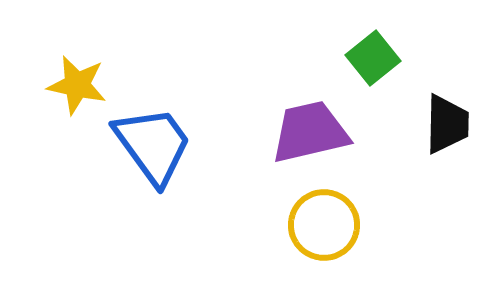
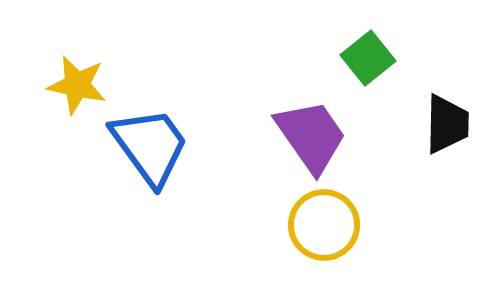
green square: moved 5 px left
purple trapezoid: moved 1 px right, 4 px down; rotated 68 degrees clockwise
blue trapezoid: moved 3 px left, 1 px down
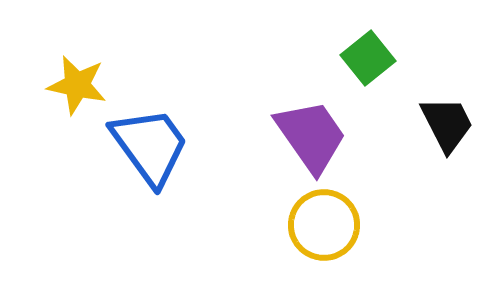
black trapezoid: rotated 28 degrees counterclockwise
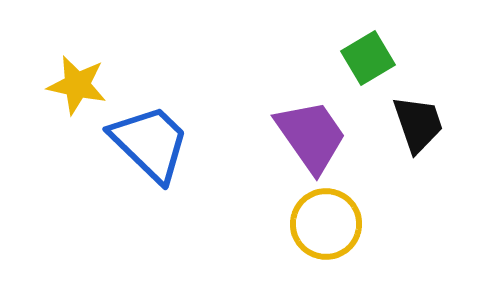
green square: rotated 8 degrees clockwise
black trapezoid: moved 29 px left; rotated 8 degrees clockwise
blue trapezoid: moved 3 px up; rotated 10 degrees counterclockwise
yellow circle: moved 2 px right, 1 px up
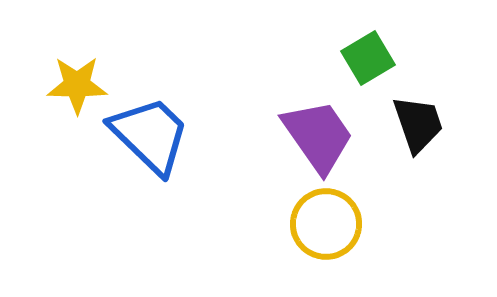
yellow star: rotated 12 degrees counterclockwise
purple trapezoid: moved 7 px right
blue trapezoid: moved 8 px up
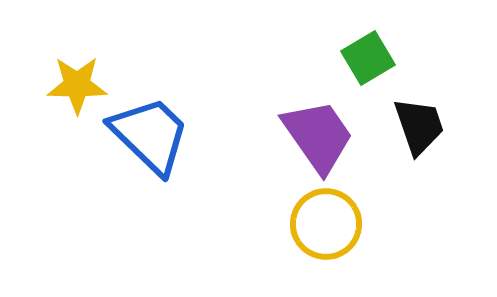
black trapezoid: moved 1 px right, 2 px down
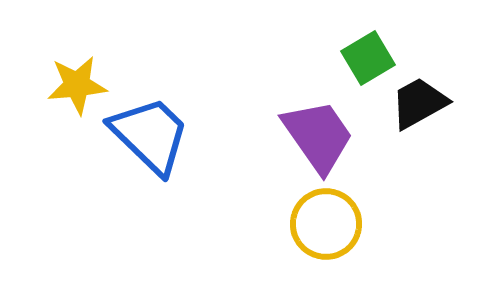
yellow star: rotated 6 degrees counterclockwise
black trapezoid: moved 23 px up; rotated 100 degrees counterclockwise
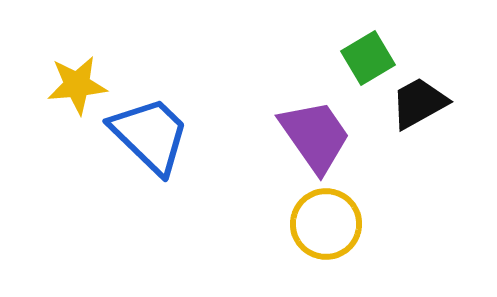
purple trapezoid: moved 3 px left
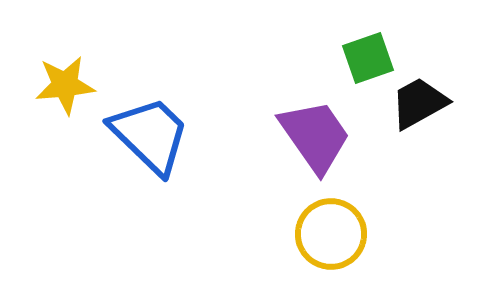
green square: rotated 12 degrees clockwise
yellow star: moved 12 px left
yellow circle: moved 5 px right, 10 px down
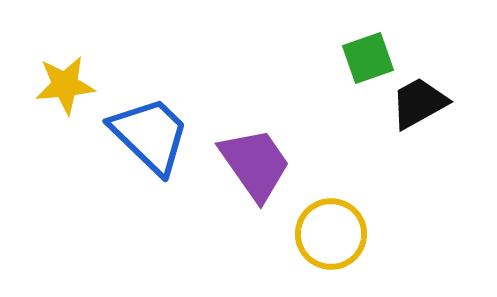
purple trapezoid: moved 60 px left, 28 px down
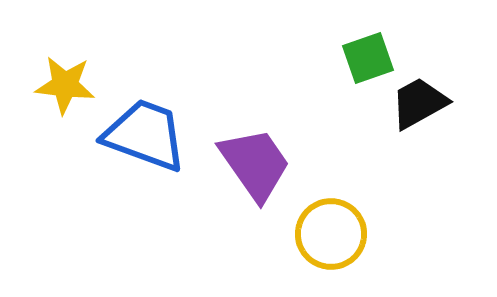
yellow star: rotated 12 degrees clockwise
blue trapezoid: moved 5 px left; rotated 24 degrees counterclockwise
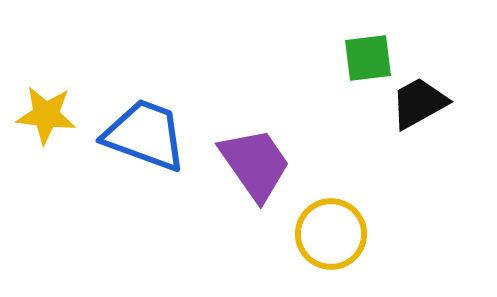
green square: rotated 12 degrees clockwise
yellow star: moved 19 px left, 30 px down
